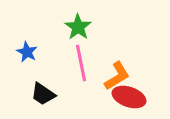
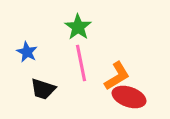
black trapezoid: moved 5 px up; rotated 16 degrees counterclockwise
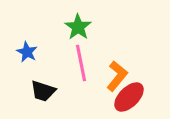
orange L-shape: rotated 20 degrees counterclockwise
black trapezoid: moved 2 px down
red ellipse: rotated 64 degrees counterclockwise
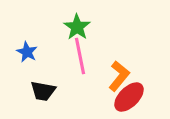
green star: moved 1 px left
pink line: moved 1 px left, 7 px up
orange L-shape: moved 2 px right
black trapezoid: rotated 8 degrees counterclockwise
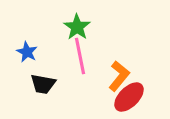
black trapezoid: moved 7 px up
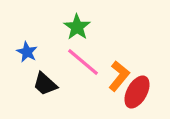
pink line: moved 3 px right, 6 px down; rotated 39 degrees counterclockwise
black trapezoid: moved 2 px right; rotated 32 degrees clockwise
red ellipse: moved 8 px right, 5 px up; rotated 16 degrees counterclockwise
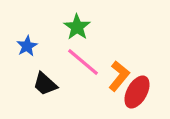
blue star: moved 6 px up; rotated 15 degrees clockwise
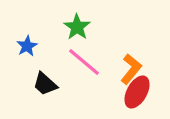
pink line: moved 1 px right
orange L-shape: moved 12 px right, 7 px up
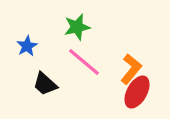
green star: rotated 24 degrees clockwise
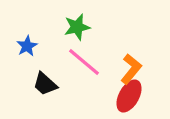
red ellipse: moved 8 px left, 4 px down
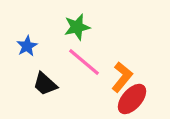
orange L-shape: moved 9 px left, 8 px down
red ellipse: moved 3 px right, 3 px down; rotated 12 degrees clockwise
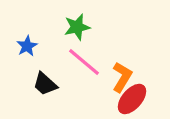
orange L-shape: rotated 8 degrees counterclockwise
